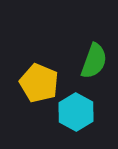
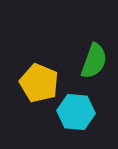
cyan hexagon: rotated 24 degrees counterclockwise
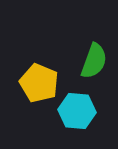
cyan hexagon: moved 1 px right, 1 px up
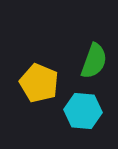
cyan hexagon: moved 6 px right
